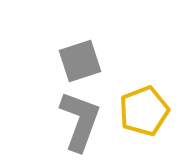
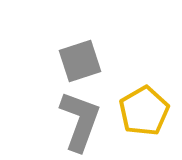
yellow pentagon: rotated 9 degrees counterclockwise
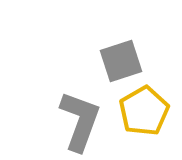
gray square: moved 41 px right
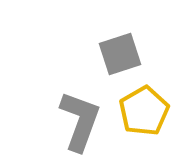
gray square: moved 1 px left, 7 px up
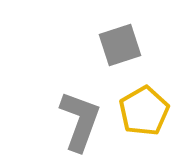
gray square: moved 9 px up
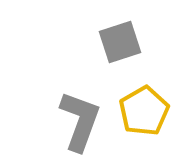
gray square: moved 3 px up
